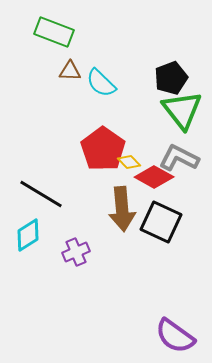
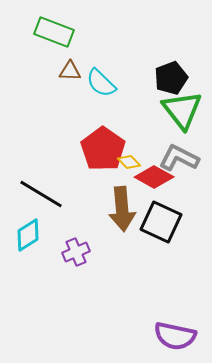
purple semicircle: rotated 24 degrees counterclockwise
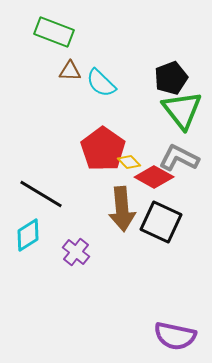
purple cross: rotated 28 degrees counterclockwise
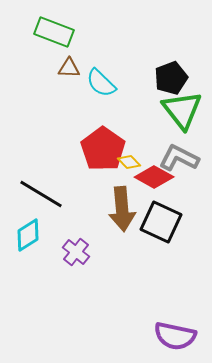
brown triangle: moved 1 px left, 3 px up
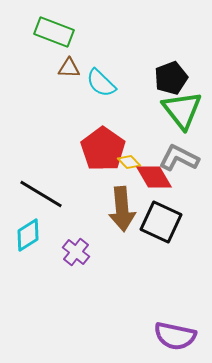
red diamond: rotated 30 degrees clockwise
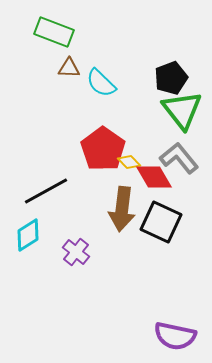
gray L-shape: rotated 24 degrees clockwise
black line: moved 5 px right, 3 px up; rotated 60 degrees counterclockwise
brown arrow: rotated 12 degrees clockwise
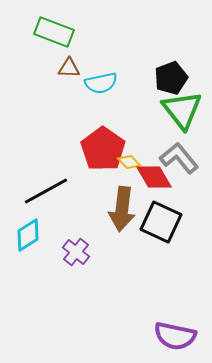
cyan semicircle: rotated 56 degrees counterclockwise
